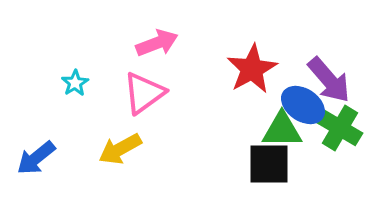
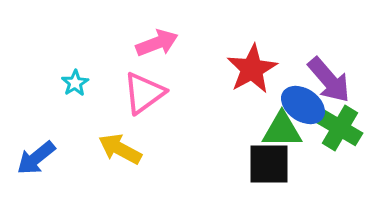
yellow arrow: rotated 57 degrees clockwise
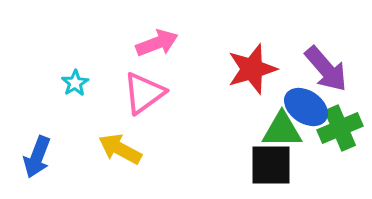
red star: rotated 12 degrees clockwise
purple arrow: moved 3 px left, 11 px up
blue ellipse: moved 3 px right, 2 px down
green cross: rotated 36 degrees clockwise
blue arrow: moved 1 px right, 1 px up; rotated 30 degrees counterclockwise
black square: moved 2 px right, 1 px down
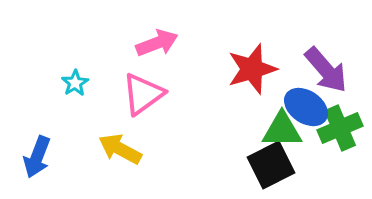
purple arrow: moved 1 px down
pink triangle: moved 1 px left, 1 px down
black square: rotated 27 degrees counterclockwise
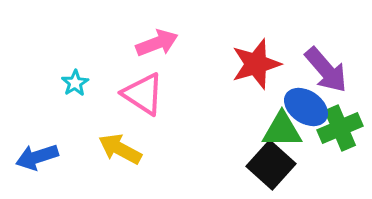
red star: moved 4 px right, 5 px up
pink triangle: rotated 51 degrees counterclockwise
blue arrow: rotated 51 degrees clockwise
black square: rotated 21 degrees counterclockwise
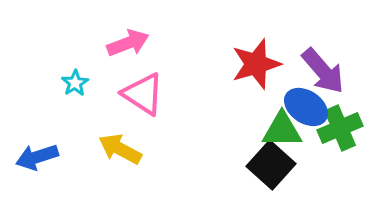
pink arrow: moved 29 px left
purple arrow: moved 3 px left, 1 px down
